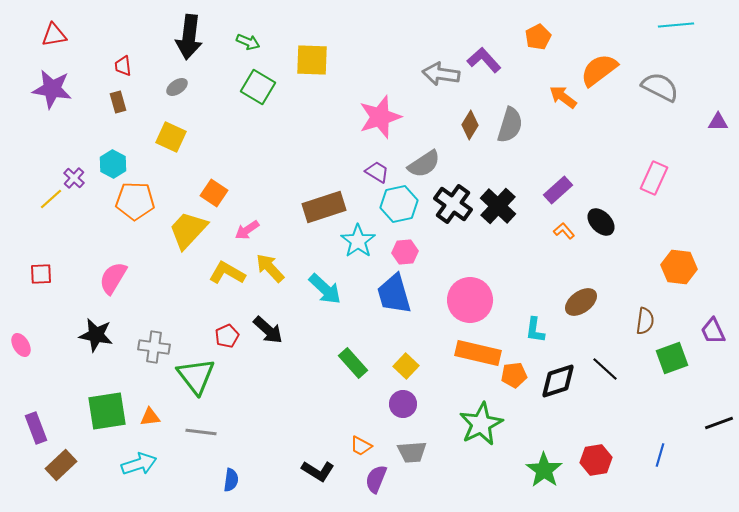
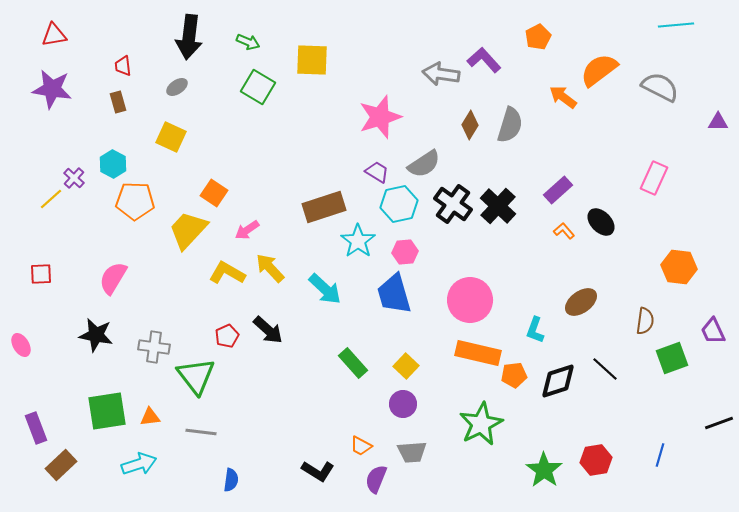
cyan L-shape at (535, 330): rotated 12 degrees clockwise
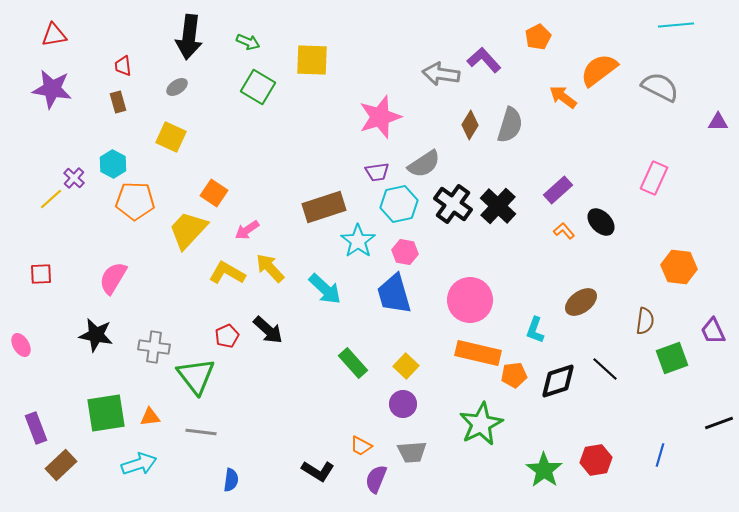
purple trapezoid at (377, 172): rotated 140 degrees clockwise
pink hexagon at (405, 252): rotated 15 degrees clockwise
green square at (107, 411): moved 1 px left, 2 px down
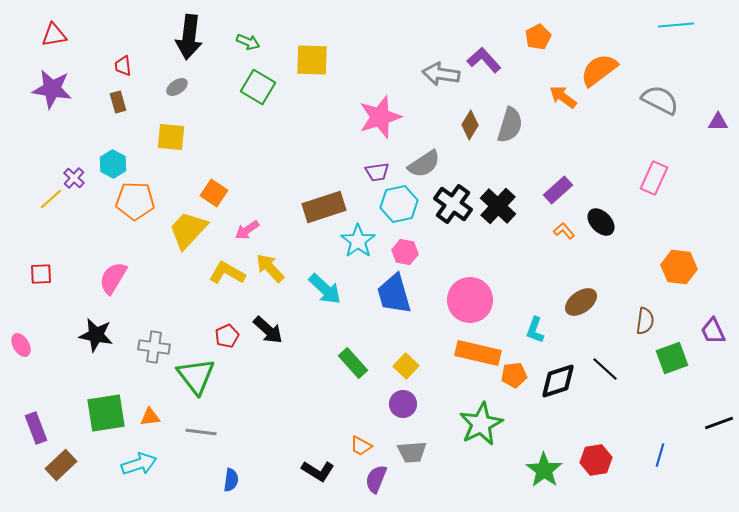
gray semicircle at (660, 87): moved 13 px down
yellow square at (171, 137): rotated 20 degrees counterclockwise
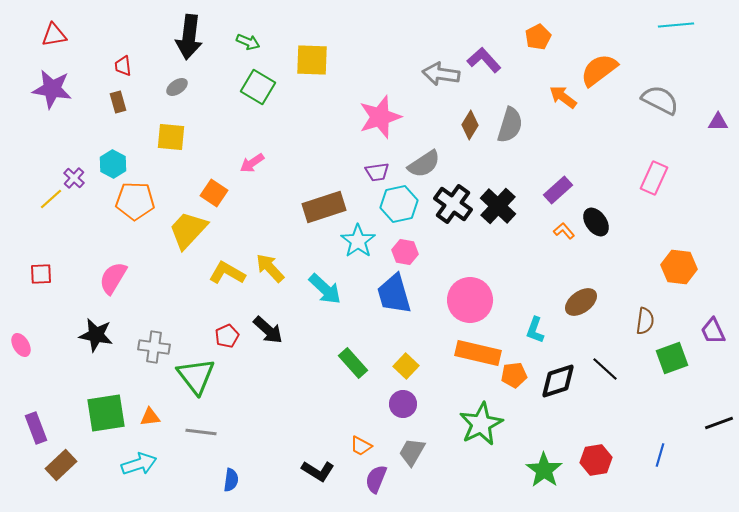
black ellipse at (601, 222): moved 5 px left; rotated 8 degrees clockwise
pink arrow at (247, 230): moved 5 px right, 67 px up
gray trapezoid at (412, 452): rotated 124 degrees clockwise
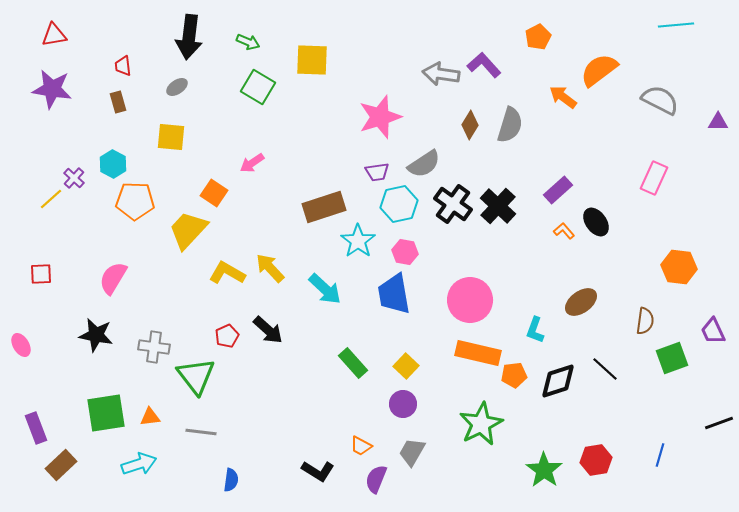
purple L-shape at (484, 60): moved 5 px down
blue trapezoid at (394, 294): rotated 6 degrees clockwise
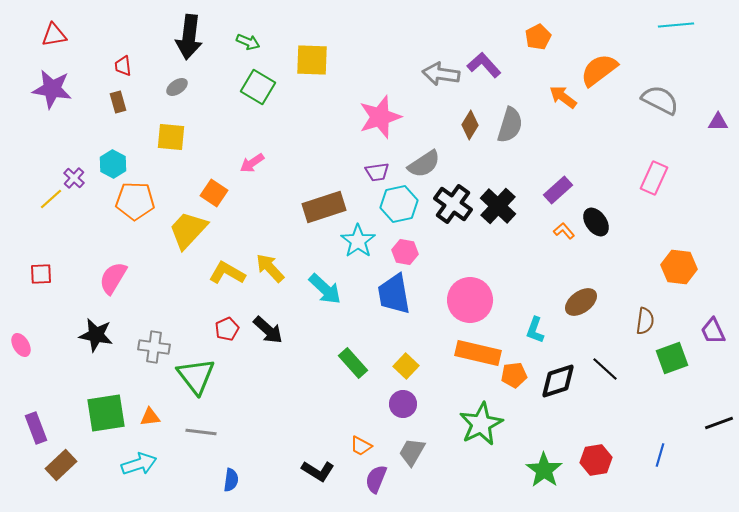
red pentagon at (227, 336): moved 7 px up
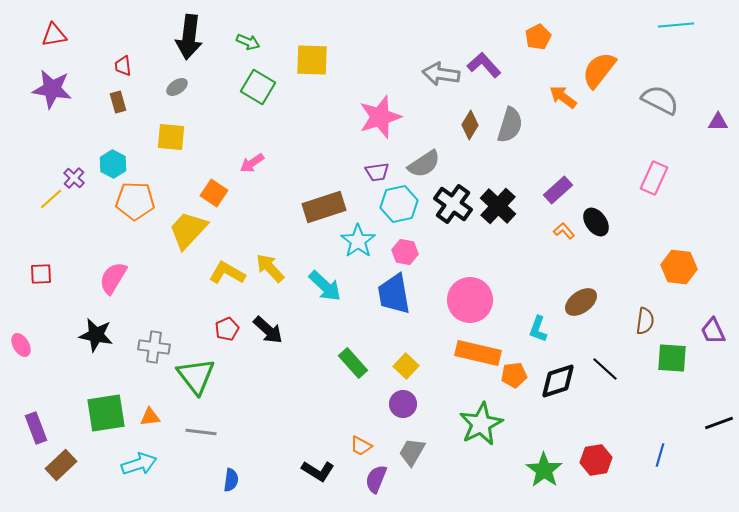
orange semicircle at (599, 70): rotated 15 degrees counterclockwise
cyan arrow at (325, 289): moved 3 px up
cyan L-shape at (535, 330): moved 3 px right, 1 px up
green square at (672, 358): rotated 24 degrees clockwise
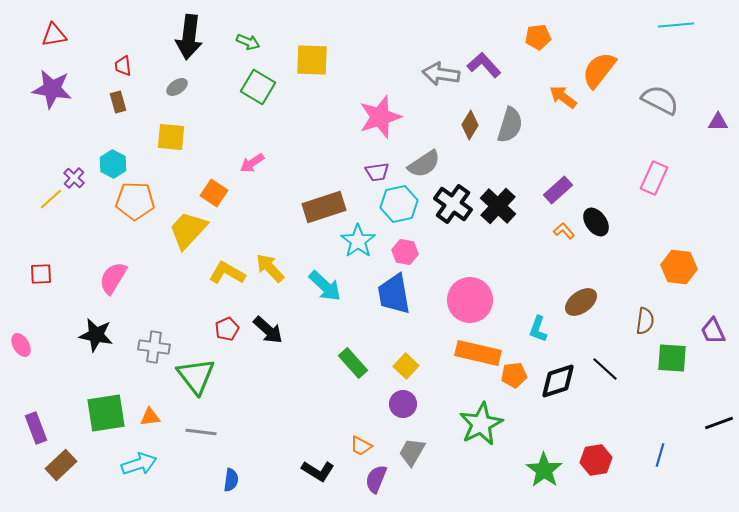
orange pentagon at (538, 37): rotated 20 degrees clockwise
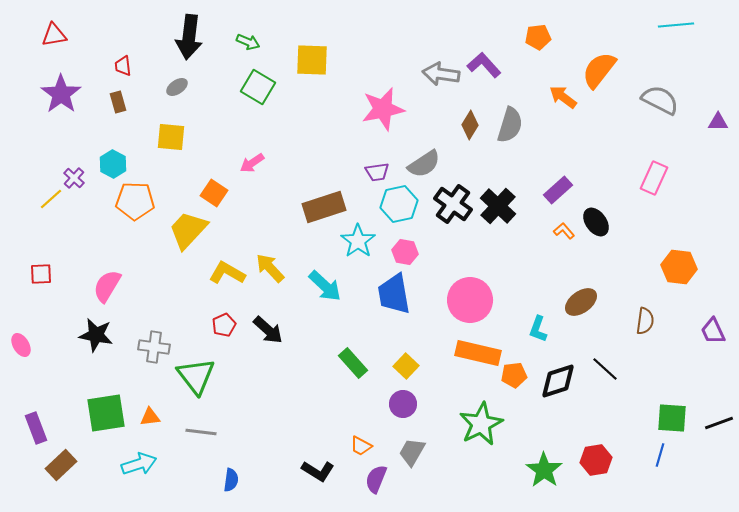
purple star at (52, 89): moved 9 px right, 5 px down; rotated 27 degrees clockwise
pink star at (380, 117): moved 3 px right, 8 px up; rotated 6 degrees clockwise
pink semicircle at (113, 278): moved 6 px left, 8 px down
red pentagon at (227, 329): moved 3 px left, 4 px up
green square at (672, 358): moved 60 px down
